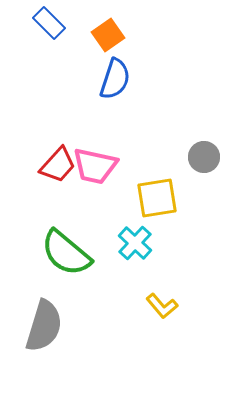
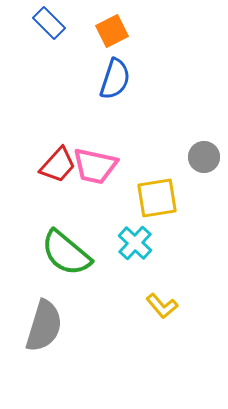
orange square: moved 4 px right, 4 px up; rotated 8 degrees clockwise
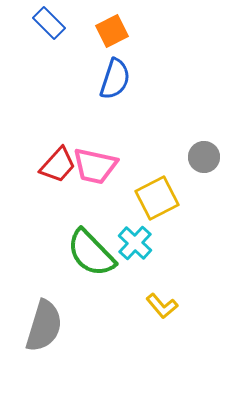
yellow square: rotated 18 degrees counterclockwise
green semicircle: moved 25 px right; rotated 6 degrees clockwise
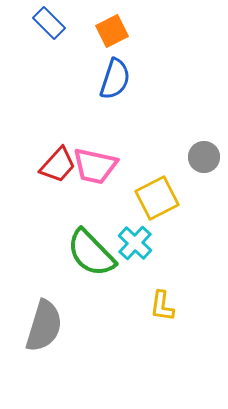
yellow L-shape: rotated 48 degrees clockwise
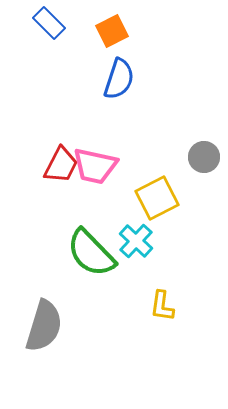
blue semicircle: moved 4 px right
red trapezoid: moved 3 px right; rotated 15 degrees counterclockwise
cyan cross: moved 1 px right, 2 px up
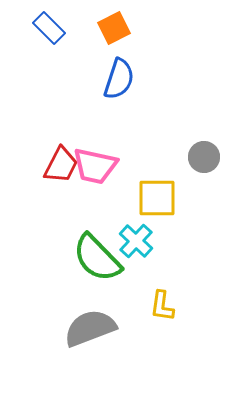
blue rectangle: moved 5 px down
orange square: moved 2 px right, 3 px up
yellow square: rotated 27 degrees clockwise
green semicircle: moved 6 px right, 5 px down
gray semicircle: moved 46 px right, 2 px down; rotated 128 degrees counterclockwise
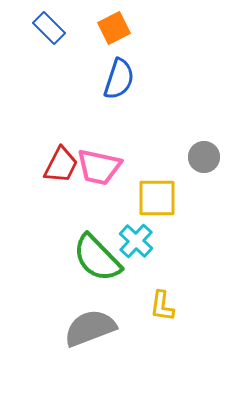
pink trapezoid: moved 4 px right, 1 px down
